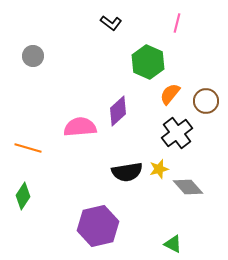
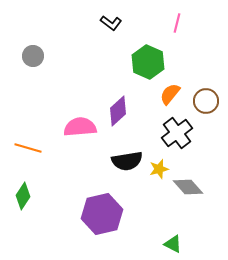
black semicircle: moved 11 px up
purple hexagon: moved 4 px right, 12 px up
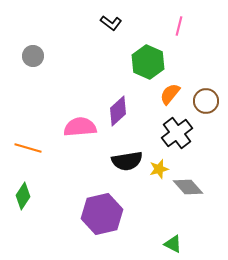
pink line: moved 2 px right, 3 px down
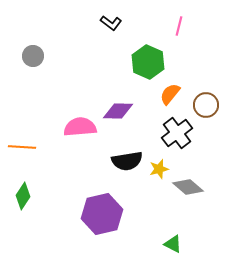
brown circle: moved 4 px down
purple diamond: rotated 44 degrees clockwise
orange line: moved 6 px left, 1 px up; rotated 12 degrees counterclockwise
gray diamond: rotated 8 degrees counterclockwise
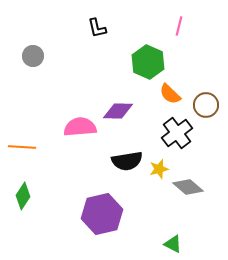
black L-shape: moved 14 px left, 5 px down; rotated 40 degrees clockwise
orange semicircle: rotated 85 degrees counterclockwise
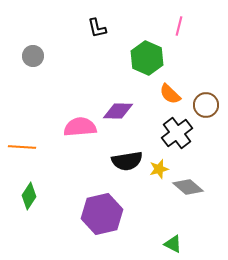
green hexagon: moved 1 px left, 4 px up
green diamond: moved 6 px right
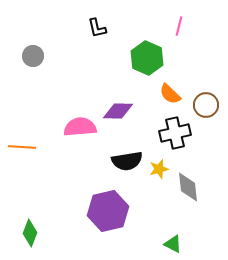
black cross: moved 2 px left; rotated 24 degrees clockwise
gray diamond: rotated 44 degrees clockwise
green diamond: moved 1 px right, 37 px down; rotated 12 degrees counterclockwise
purple hexagon: moved 6 px right, 3 px up
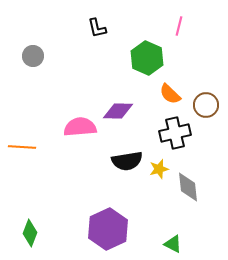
purple hexagon: moved 18 px down; rotated 12 degrees counterclockwise
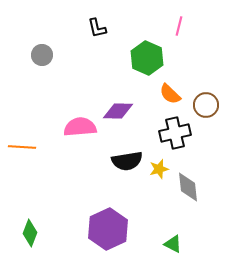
gray circle: moved 9 px right, 1 px up
